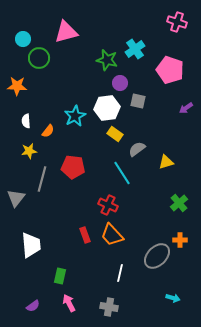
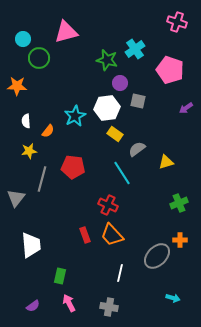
green cross: rotated 18 degrees clockwise
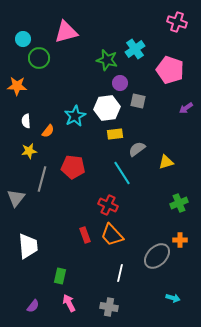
yellow rectangle: rotated 42 degrees counterclockwise
white trapezoid: moved 3 px left, 1 px down
purple semicircle: rotated 16 degrees counterclockwise
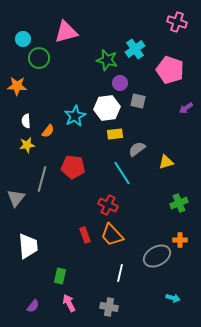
yellow star: moved 2 px left, 6 px up
gray ellipse: rotated 16 degrees clockwise
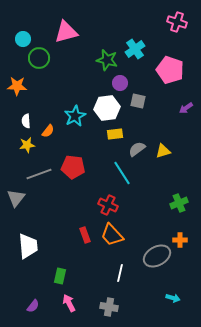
yellow triangle: moved 3 px left, 11 px up
gray line: moved 3 px left, 5 px up; rotated 55 degrees clockwise
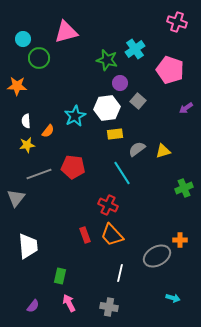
gray square: rotated 28 degrees clockwise
green cross: moved 5 px right, 15 px up
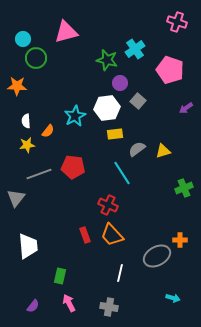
green circle: moved 3 px left
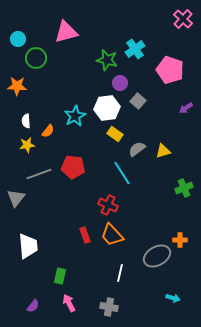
pink cross: moved 6 px right, 3 px up; rotated 24 degrees clockwise
cyan circle: moved 5 px left
yellow rectangle: rotated 42 degrees clockwise
